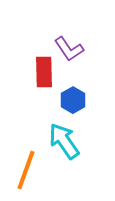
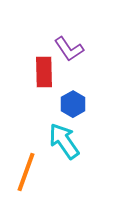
blue hexagon: moved 4 px down
orange line: moved 2 px down
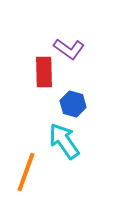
purple L-shape: rotated 20 degrees counterclockwise
blue hexagon: rotated 15 degrees counterclockwise
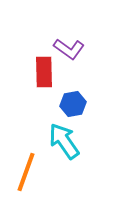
blue hexagon: rotated 25 degrees counterclockwise
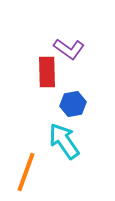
red rectangle: moved 3 px right
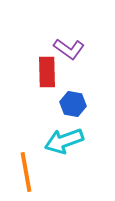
blue hexagon: rotated 20 degrees clockwise
cyan arrow: rotated 75 degrees counterclockwise
orange line: rotated 30 degrees counterclockwise
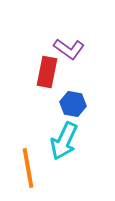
red rectangle: rotated 12 degrees clockwise
cyan arrow: rotated 45 degrees counterclockwise
orange line: moved 2 px right, 4 px up
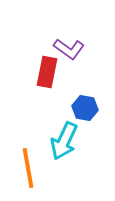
blue hexagon: moved 12 px right, 4 px down
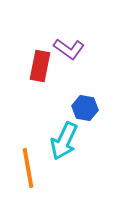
red rectangle: moved 7 px left, 6 px up
